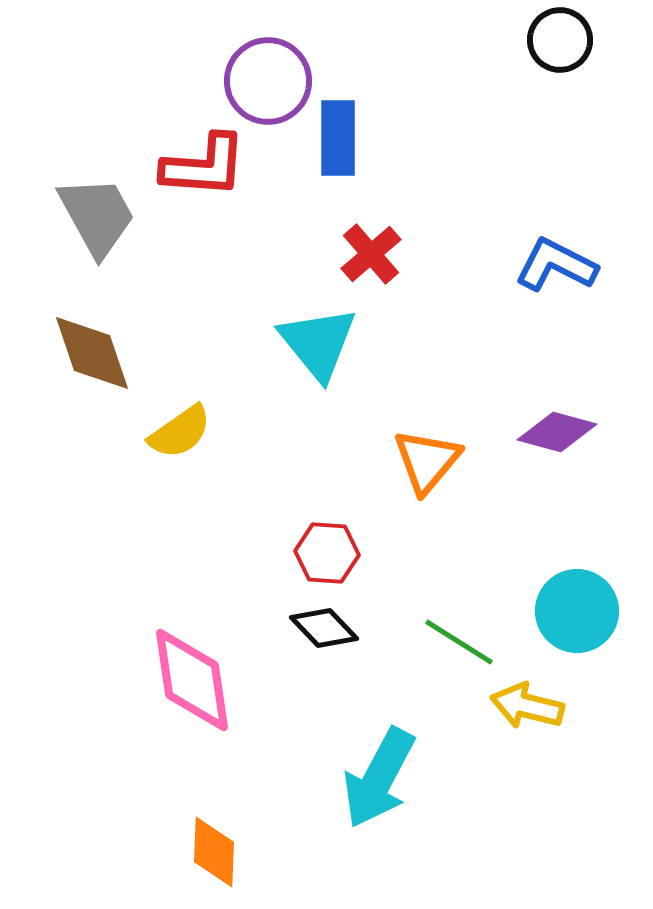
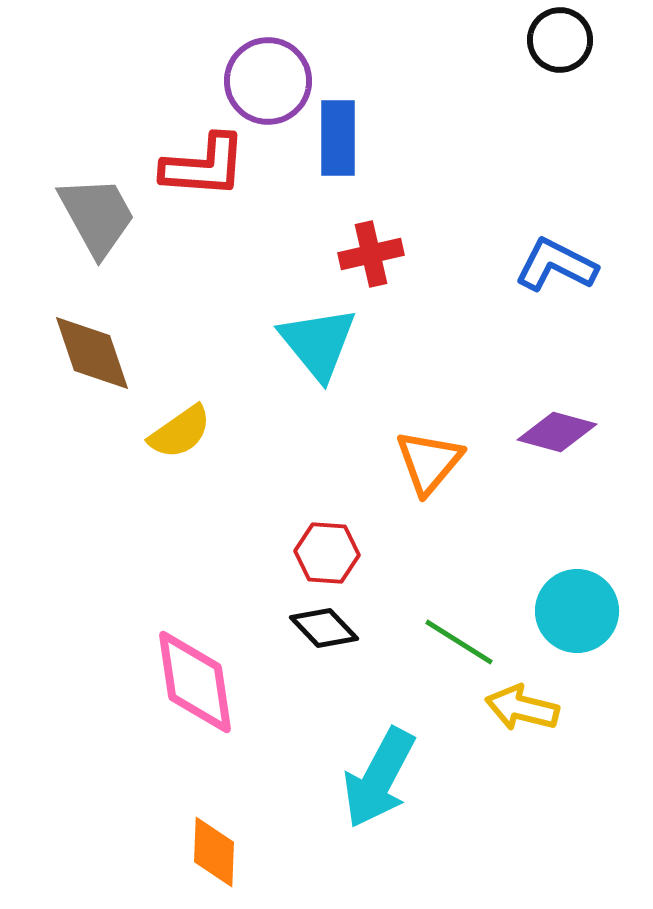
red cross: rotated 28 degrees clockwise
orange triangle: moved 2 px right, 1 px down
pink diamond: moved 3 px right, 2 px down
yellow arrow: moved 5 px left, 2 px down
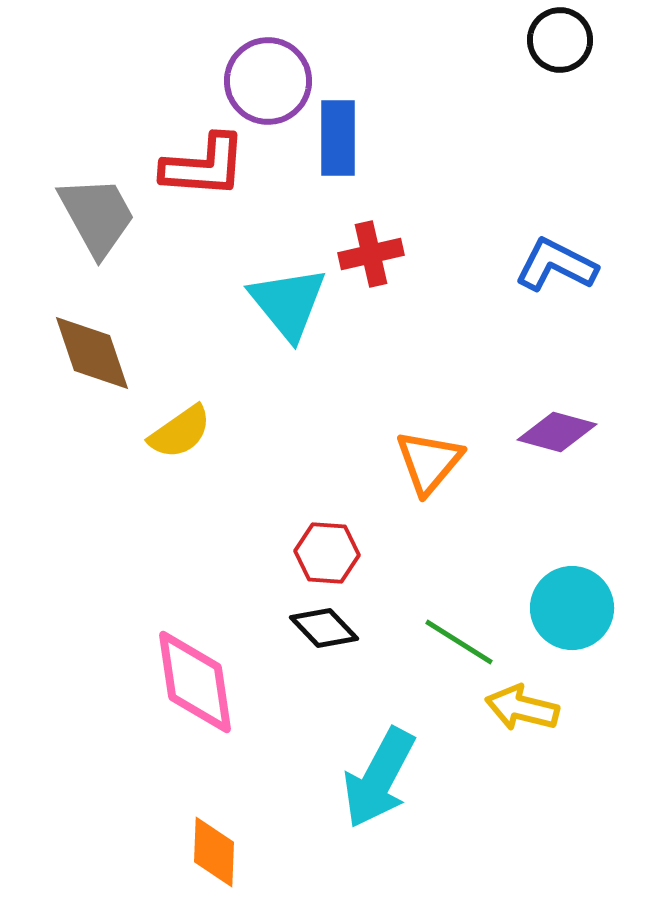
cyan triangle: moved 30 px left, 40 px up
cyan circle: moved 5 px left, 3 px up
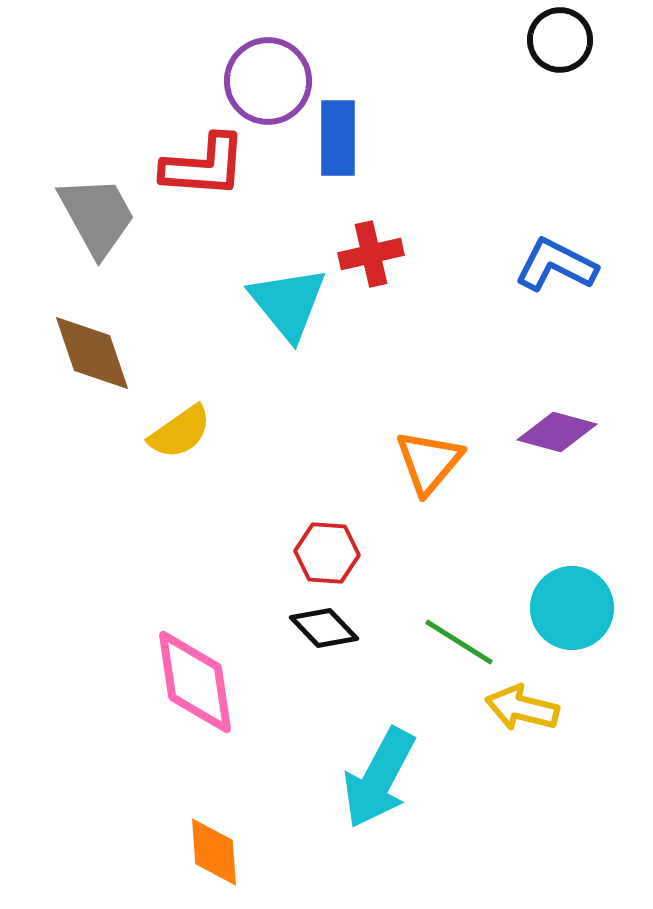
orange diamond: rotated 6 degrees counterclockwise
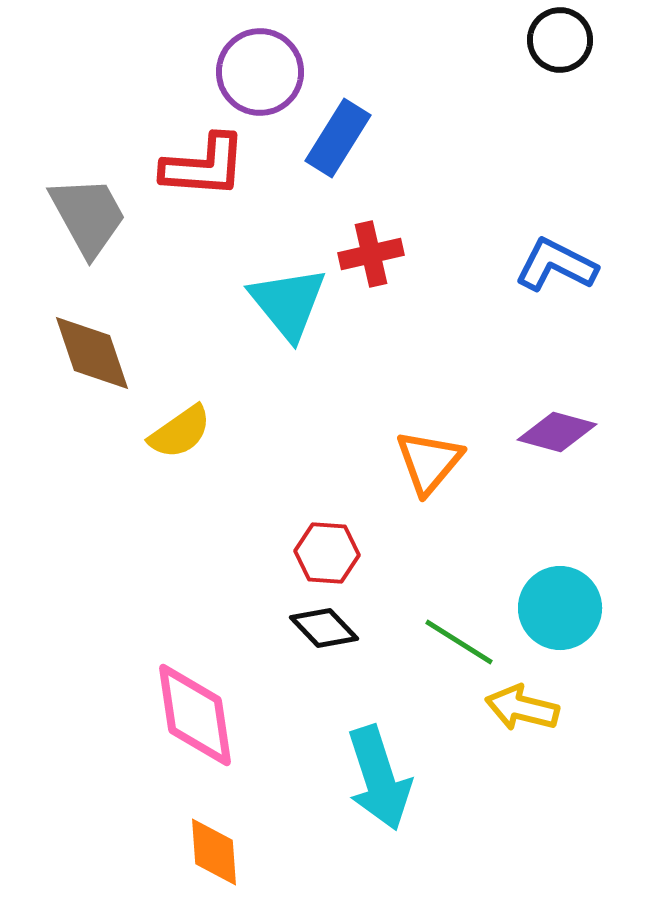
purple circle: moved 8 px left, 9 px up
blue rectangle: rotated 32 degrees clockwise
gray trapezoid: moved 9 px left
cyan circle: moved 12 px left
pink diamond: moved 33 px down
cyan arrow: rotated 46 degrees counterclockwise
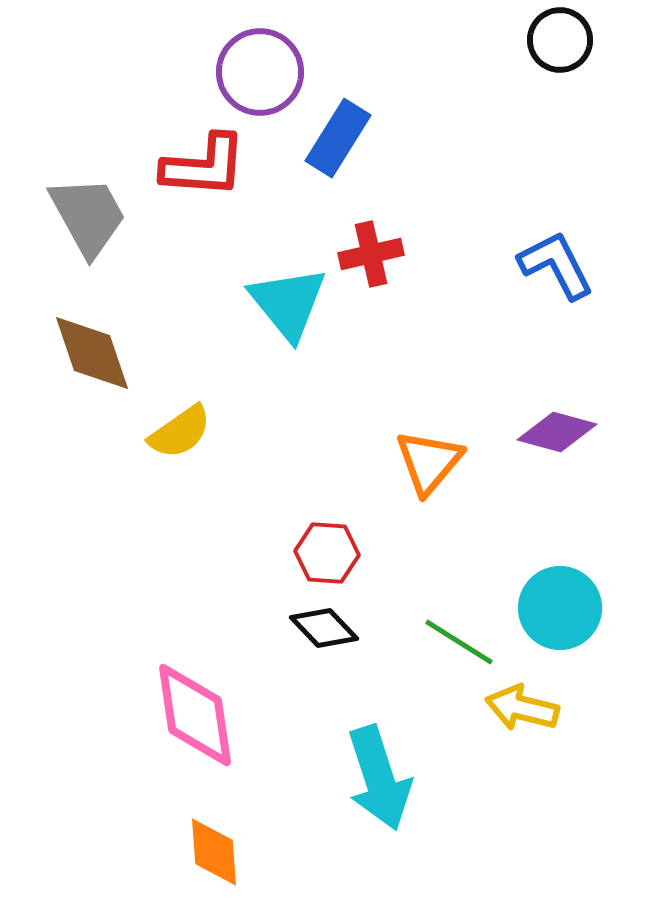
blue L-shape: rotated 36 degrees clockwise
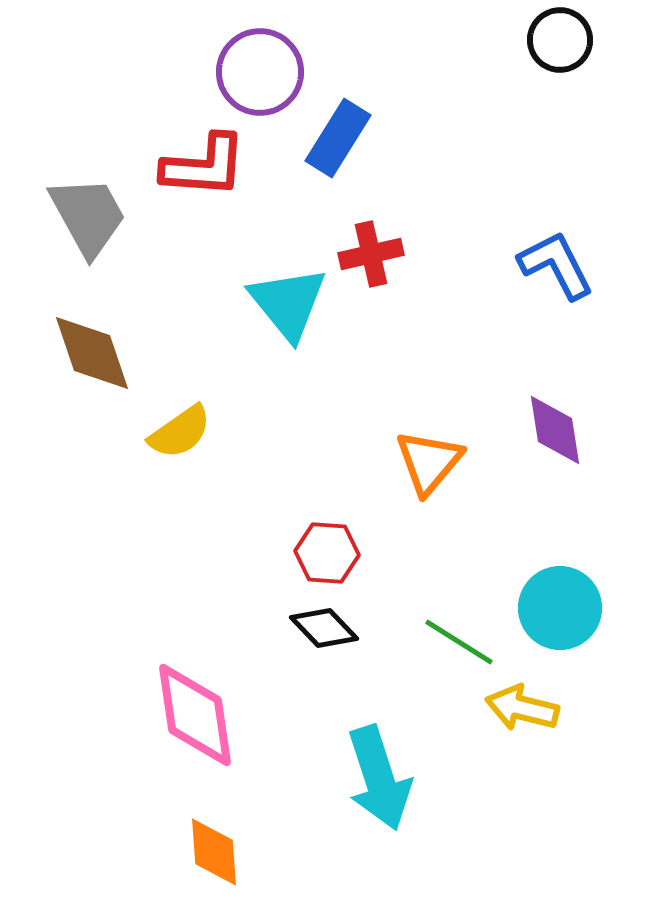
purple diamond: moved 2 px left, 2 px up; rotated 66 degrees clockwise
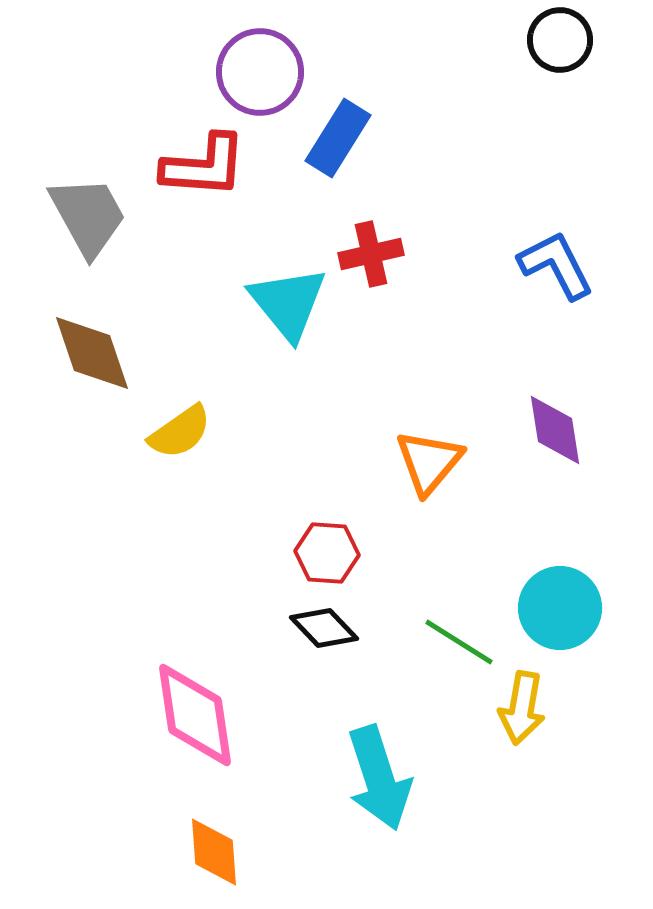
yellow arrow: rotated 94 degrees counterclockwise
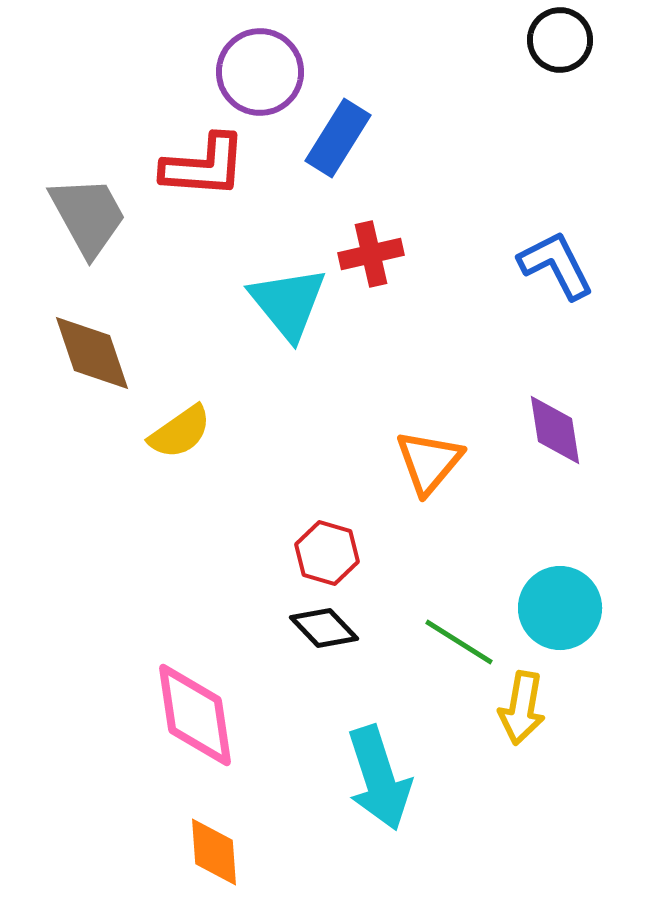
red hexagon: rotated 12 degrees clockwise
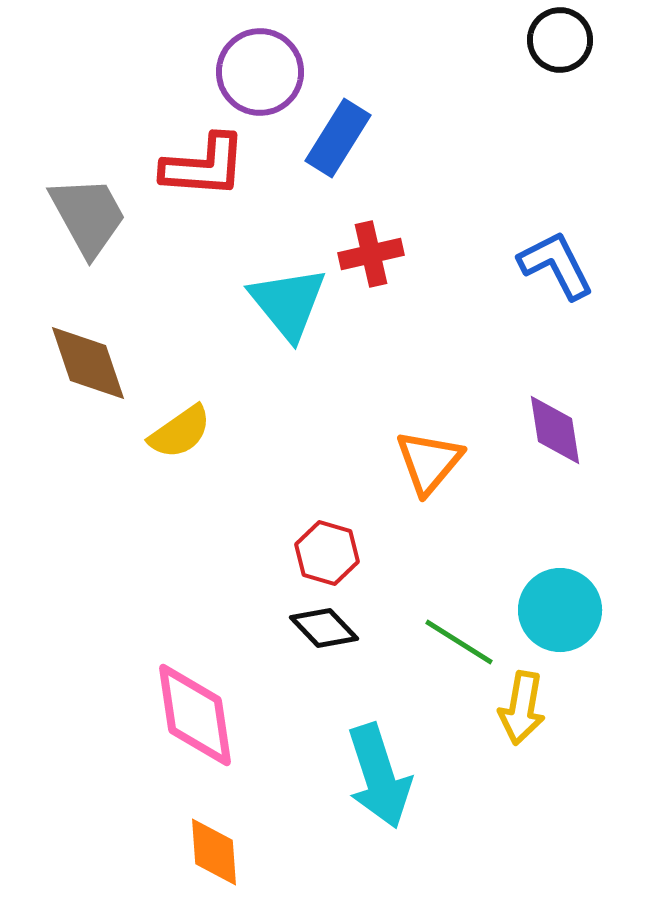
brown diamond: moved 4 px left, 10 px down
cyan circle: moved 2 px down
cyan arrow: moved 2 px up
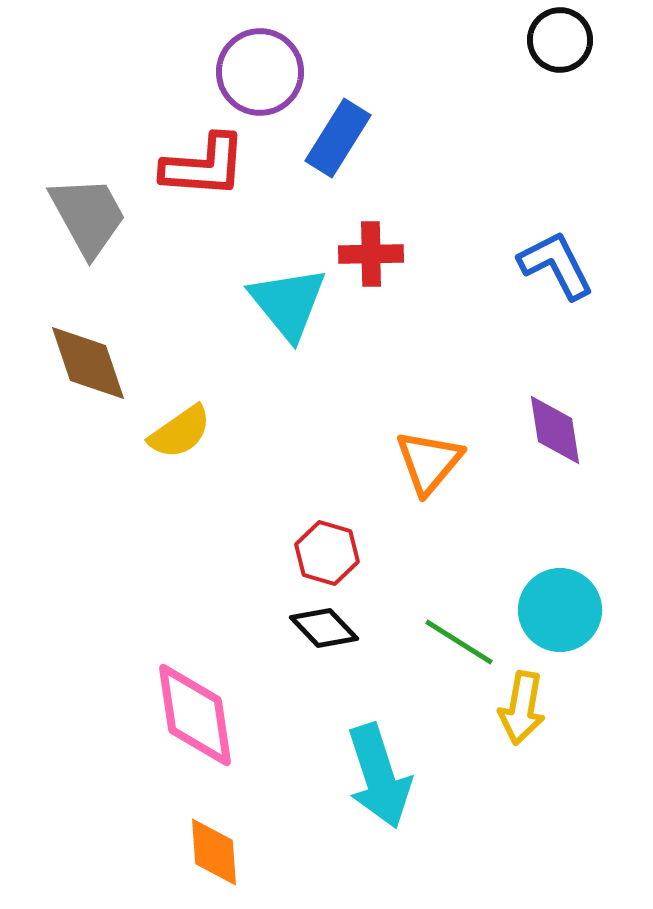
red cross: rotated 12 degrees clockwise
